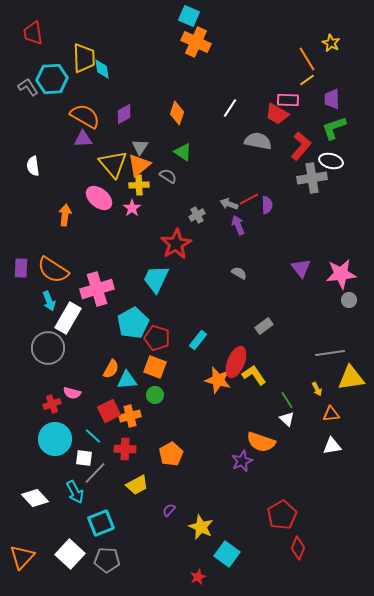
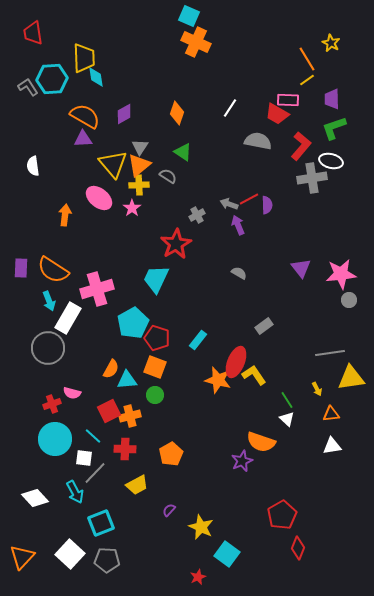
cyan diamond at (102, 69): moved 6 px left, 8 px down
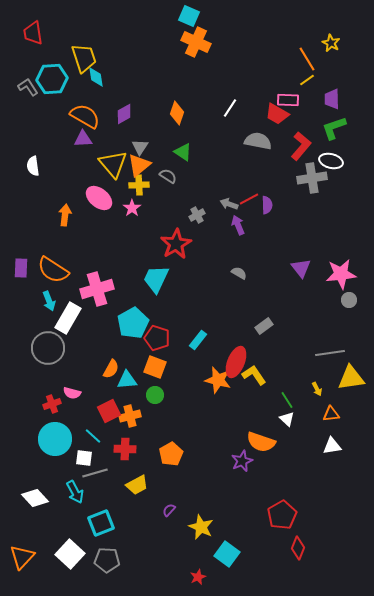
yellow trapezoid at (84, 58): rotated 16 degrees counterclockwise
gray line at (95, 473): rotated 30 degrees clockwise
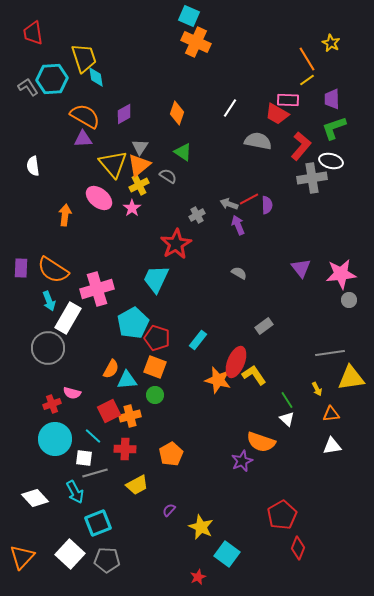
yellow cross at (139, 185): rotated 24 degrees counterclockwise
cyan square at (101, 523): moved 3 px left
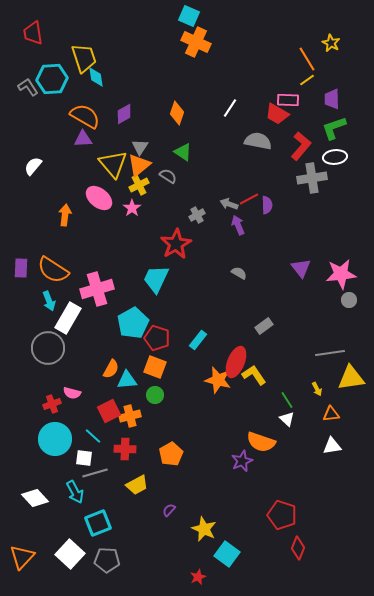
white ellipse at (331, 161): moved 4 px right, 4 px up; rotated 20 degrees counterclockwise
white semicircle at (33, 166): rotated 48 degrees clockwise
red pentagon at (282, 515): rotated 24 degrees counterclockwise
yellow star at (201, 527): moved 3 px right, 2 px down
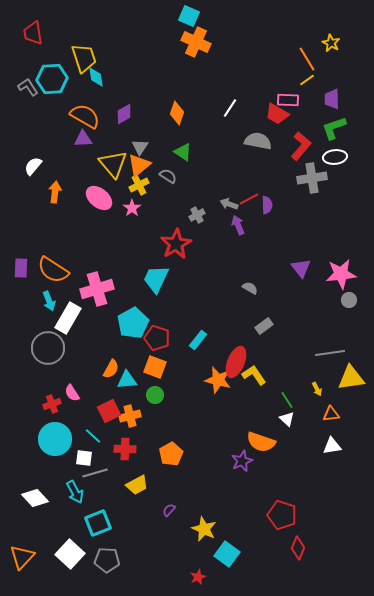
orange arrow at (65, 215): moved 10 px left, 23 px up
gray semicircle at (239, 273): moved 11 px right, 15 px down
pink semicircle at (72, 393): rotated 42 degrees clockwise
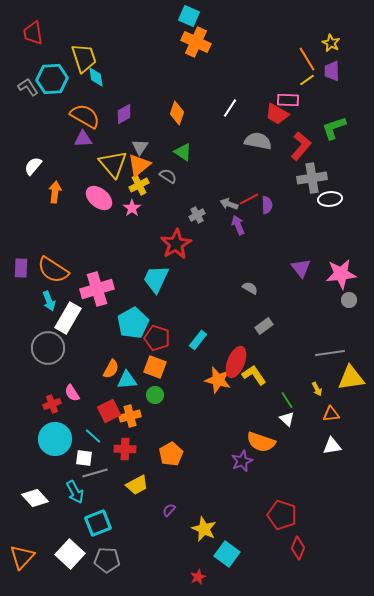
purple trapezoid at (332, 99): moved 28 px up
white ellipse at (335, 157): moved 5 px left, 42 px down
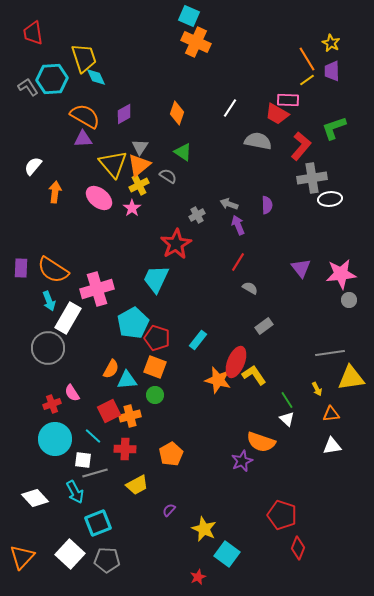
cyan diamond at (96, 77): rotated 15 degrees counterclockwise
red line at (249, 199): moved 11 px left, 63 px down; rotated 30 degrees counterclockwise
white square at (84, 458): moved 1 px left, 2 px down
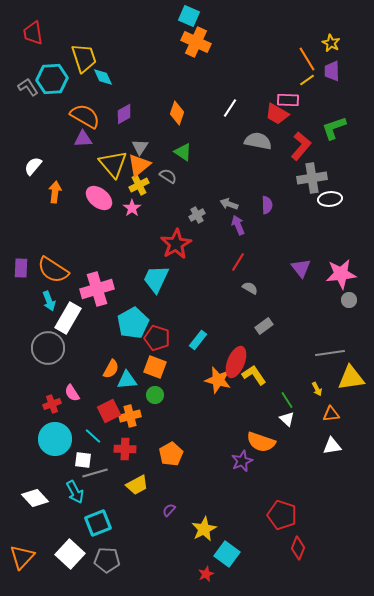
cyan diamond at (96, 77): moved 7 px right
yellow star at (204, 529): rotated 20 degrees clockwise
red star at (198, 577): moved 8 px right, 3 px up
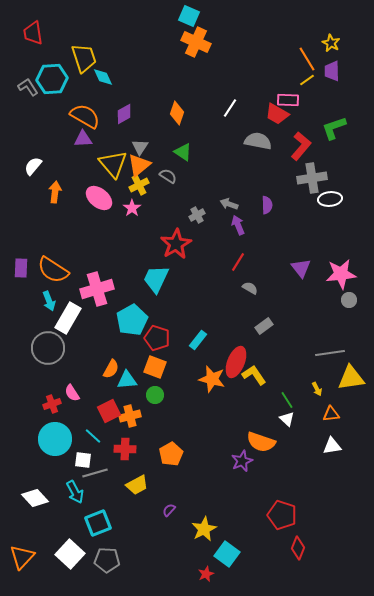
cyan pentagon at (133, 323): moved 1 px left, 3 px up
orange star at (218, 380): moved 6 px left, 1 px up
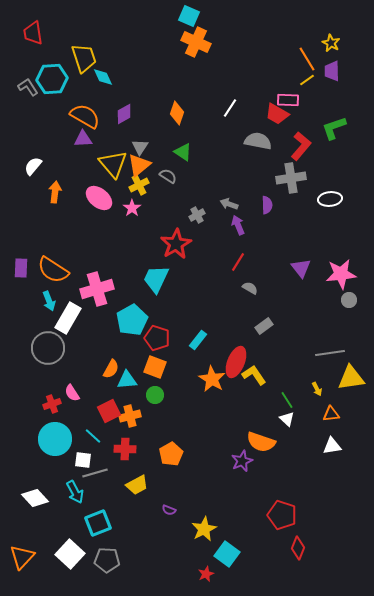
gray cross at (312, 178): moved 21 px left
orange star at (212, 379): rotated 16 degrees clockwise
purple semicircle at (169, 510): rotated 112 degrees counterclockwise
